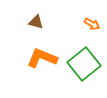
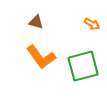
orange L-shape: moved 1 px left, 1 px up; rotated 148 degrees counterclockwise
green square: moved 1 px left, 2 px down; rotated 24 degrees clockwise
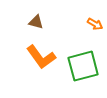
orange arrow: moved 3 px right
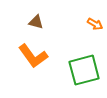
orange L-shape: moved 8 px left, 1 px up
green square: moved 1 px right, 4 px down
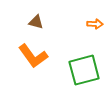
orange arrow: rotated 28 degrees counterclockwise
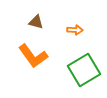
orange arrow: moved 20 px left, 6 px down
green square: rotated 16 degrees counterclockwise
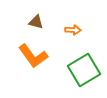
orange arrow: moved 2 px left
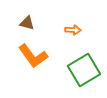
brown triangle: moved 9 px left, 1 px down
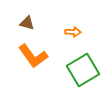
orange arrow: moved 2 px down
green square: moved 1 px left
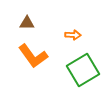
brown triangle: rotated 14 degrees counterclockwise
orange arrow: moved 3 px down
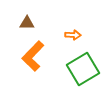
orange L-shape: rotated 80 degrees clockwise
green square: moved 1 px up
